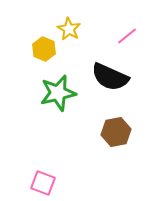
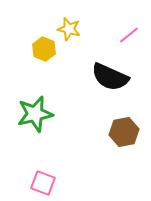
yellow star: rotated 15 degrees counterclockwise
pink line: moved 2 px right, 1 px up
green star: moved 23 px left, 21 px down
brown hexagon: moved 8 px right
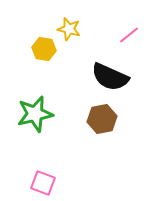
yellow hexagon: rotated 15 degrees counterclockwise
brown hexagon: moved 22 px left, 13 px up
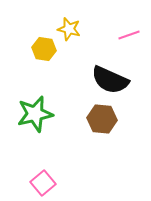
pink line: rotated 20 degrees clockwise
black semicircle: moved 3 px down
brown hexagon: rotated 16 degrees clockwise
pink square: rotated 30 degrees clockwise
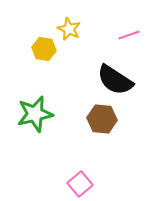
yellow star: rotated 10 degrees clockwise
black semicircle: moved 5 px right; rotated 9 degrees clockwise
pink square: moved 37 px right, 1 px down
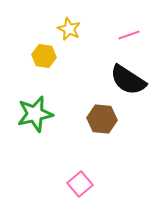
yellow hexagon: moved 7 px down
black semicircle: moved 13 px right
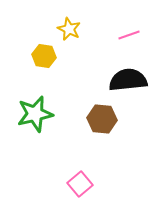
black semicircle: rotated 141 degrees clockwise
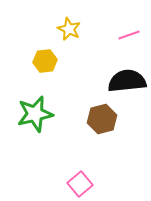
yellow hexagon: moved 1 px right, 5 px down; rotated 15 degrees counterclockwise
black semicircle: moved 1 px left, 1 px down
brown hexagon: rotated 20 degrees counterclockwise
